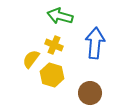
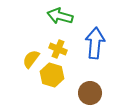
yellow cross: moved 4 px right, 4 px down
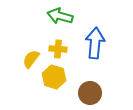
yellow cross: rotated 18 degrees counterclockwise
yellow hexagon: moved 2 px right, 2 px down
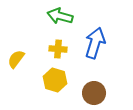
blue arrow: rotated 12 degrees clockwise
yellow semicircle: moved 15 px left
yellow hexagon: moved 1 px right, 3 px down
brown circle: moved 4 px right
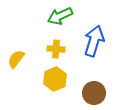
green arrow: rotated 40 degrees counterclockwise
blue arrow: moved 1 px left, 2 px up
yellow cross: moved 2 px left
yellow hexagon: moved 1 px up; rotated 20 degrees clockwise
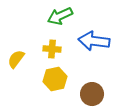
blue arrow: rotated 100 degrees counterclockwise
yellow cross: moved 4 px left
yellow hexagon: rotated 10 degrees clockwise
brown circle: moved 2 px left, 1 px down
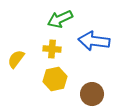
green arrow: moved 3 px down
